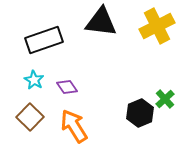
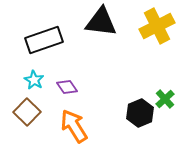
brown square: moved 3 px left, 5 px up
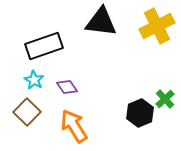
black rectangle: moved 6 px down
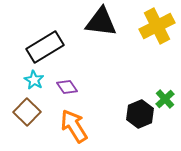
black rectangle: moved 1 px right, 1 px down; rotated 12 degrees counterclockwise
black hexagon: moved 1 px down
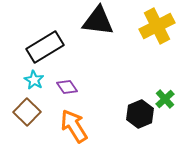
black triangle: moved 3 px left, 1 px up
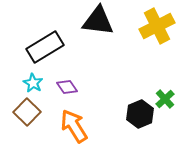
cyan star: moved 1 px left, 3 px down
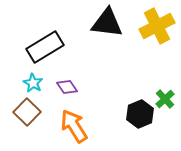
black triangle: moved 9 px right, 2 px down
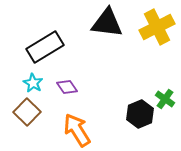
yellow cross: moved 1 px down
green cross: rotated 12 degrees counterclockwise
orange arrow: moved 3 px right, 4 px down
